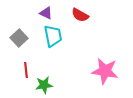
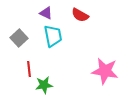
red line: moved 3 px right, 1 px up
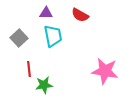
purple triangle: rotated 24 degrees counterclockwise
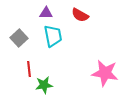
pink star: moved 2 px down
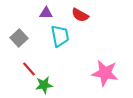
cyan trapezoid: moved 7 px right
red line: rotated 35 degrees counterclockwise
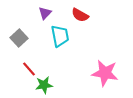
purple triangle: moved 1 px left; rotated 48 degrees counterclockwise
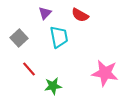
cyan trapezoid: moved 1 px left, 1 px down
green star: moved 9 px right, 1 px down
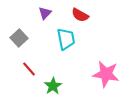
cyan trapezoid: moved 7 px right, 2 px down
pink star: moved 1 px right, 1 px down
green star: rotated 24 degrees counterclockwise
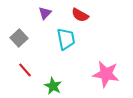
red line: moved 4 px left, 1 px down
green star: rotated 12 degrees counterclockwise
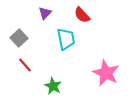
red semicircle: moved 2 px right; rotated 18 degrees clockwise
red line: moved 5 px up
pink star: moved 1 px up; rotated 16 degrees clockwise
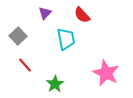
gray square: moved 1 px left, 2 px up
green star: moved 2 px right, 2 px up; rotated 12 degrees clockwise
